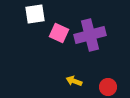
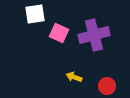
purple cross: moved 4 px right
yellow arrow: moved 4 px up
red circle: moved 1 px left, 1 px up
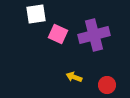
white square: moved 1 px right
pink square: moved 1 px left, 1 px down
red circle: moved 1 px up
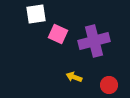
purple cross: moved 6 px down
red circle: moved 2 px right
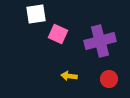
purple cross: moved 6 px right
yellow arrow: moved 5 px left, 1 px up; rotated 14 degrees counterclockwise
red circle: moved 6 px up
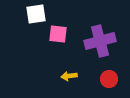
pink square: rotated 18 degrees counterclockwise
yellow arrow: rotated 14 degrees counterclockwise
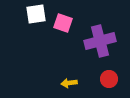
pink square: moved 5 px right, 11 px up; rotated 12 degrees clockwise
yellow arrow: moved 7 px down
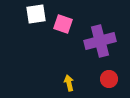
pink square: moved 1 px down
yellow arrow: rotated 84 degrees clockwise
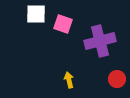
white square: rotated 10 degrees clockwise
red circle: moved 8 px right
yellow arrow: moved 3 px up
